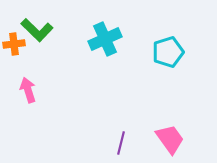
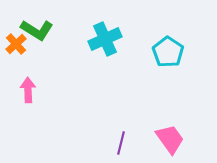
green L-shape: rotated 12 degrees counterclockwise
orange cross: moved 2 px right; rotated 35 degrees counterclockwise
cyan pentagon: rotated 20 degrees counterclockwise
pink arrow: rotated 15 degrees clockwise
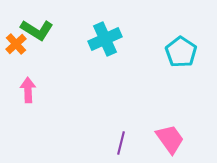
cyan pentagon: moved 13 px right
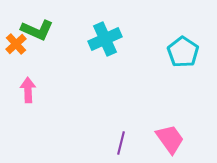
green L-shape: rotated 8 degrees counterclockwise
cyan pentagon: moved 2 px right
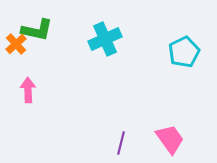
green L-shape: rotated 12 degrees counterclockwise
cyan pentagon: moved 1 px right; rotated 12 degrees clockwise
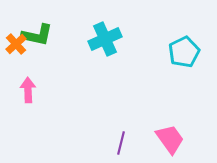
green L-shape: moved 5 px down
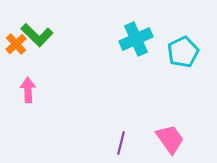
green L-shape: rotated 32 degrees clockwise
cyan cross: moved 31 px right
cyan pentagon: moved 1 px left
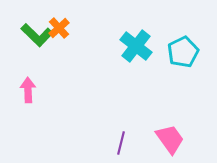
cyan cross: moved 7 px down; rotated 28 degrees counterclockwise
orange cross: moved 43 px right, 16 px up
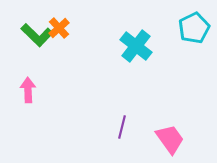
cyan pentagon: moved 11 px right, 24 px up
purple line: moved 1 px right, 16 px up
